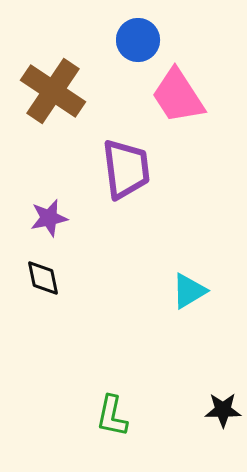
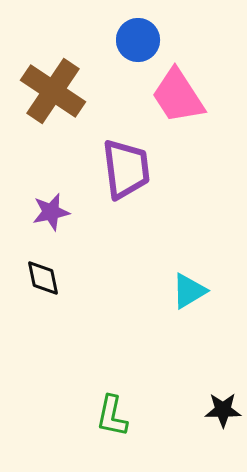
purple star: moved 2 px right, 6 px up
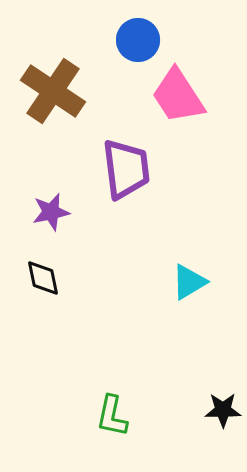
cyan triangle: moved 9 px up
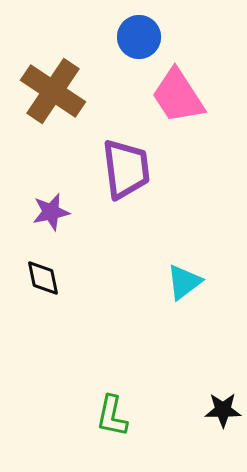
blue circle: moved 1 px right, 3 px up
cyan triangle: moved 5 px left; rotated 6 degrees counterclockwise
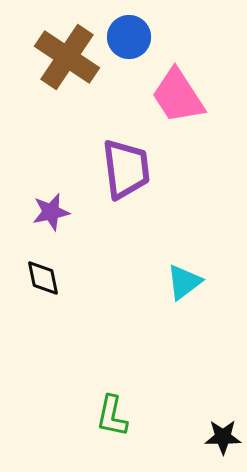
blue circle: moved 10 px left
brown cross: moved 14 px right, 34 px up
black star: moved 27 px down
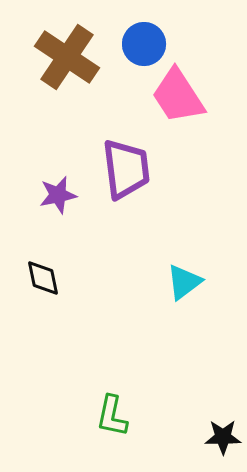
blue circle: moved 15 px right, 7 px down
purple star: moved 7 px right, 17 px up
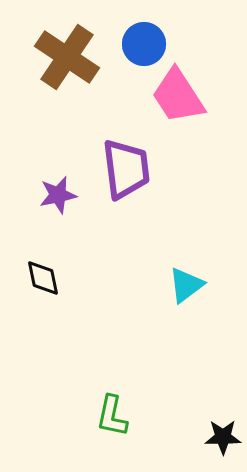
cyan triangle: moved 2 px right, 3 px down
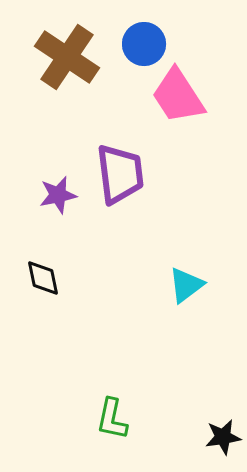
purple trapezoid: moved 6 px left, 5 px down
green L-shape: moved 3 px down
black star: rotated 9 degrees counterclockwise
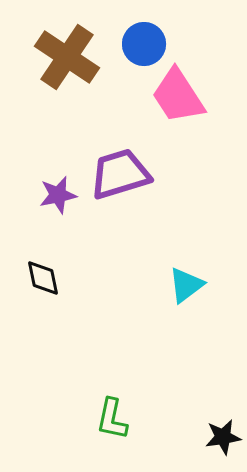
purple trapezoid: rotated 100 degrees counterclockwise
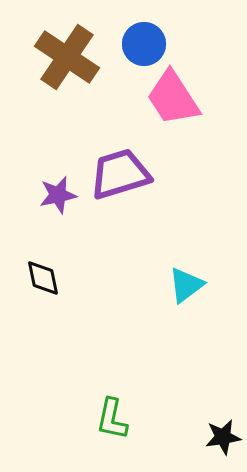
pink trapezoid: moved 5 px left, 2 px down
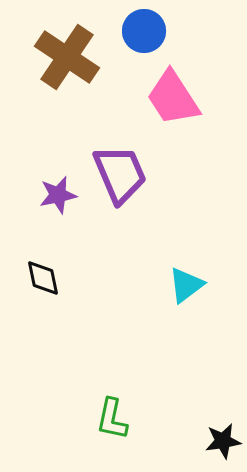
blue circle: moved 13 px up
purple trapezoid: rotated 84 degrees clockwise
black star: moved 4 px down
